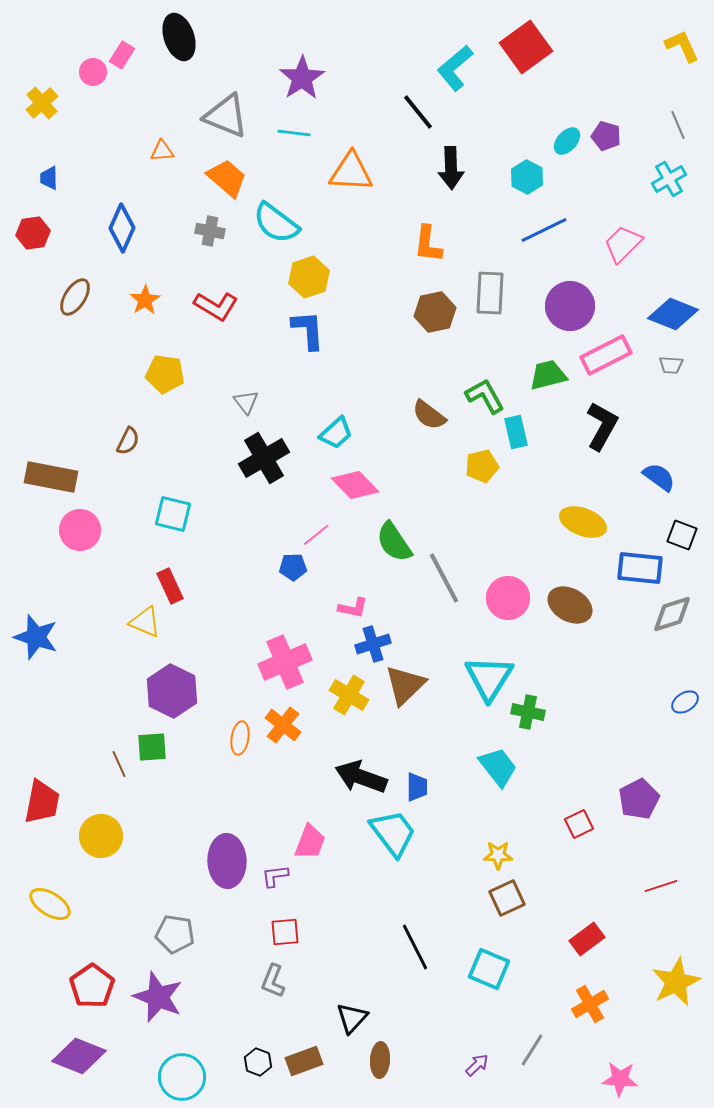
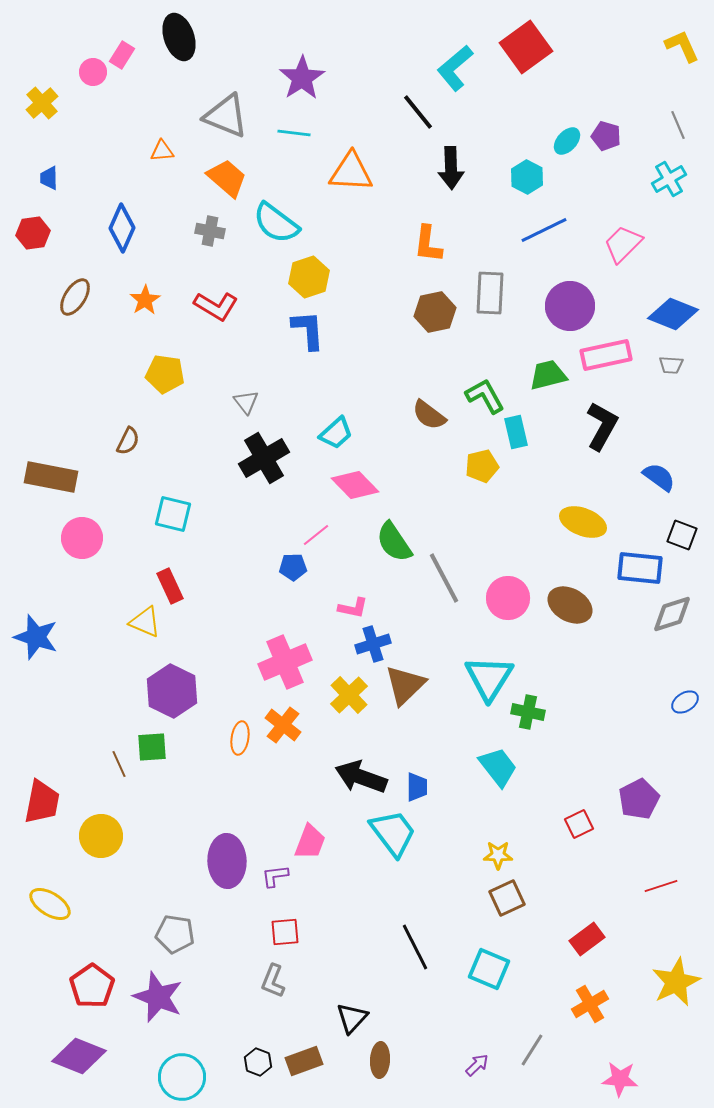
pink rectangle at (606, 355): rotated 15 degrees clockwise
pink circle at (80, 530): moved 2 px right, 8 px down
yellow cross at (349, 695): rotated 15 degrees clockwise
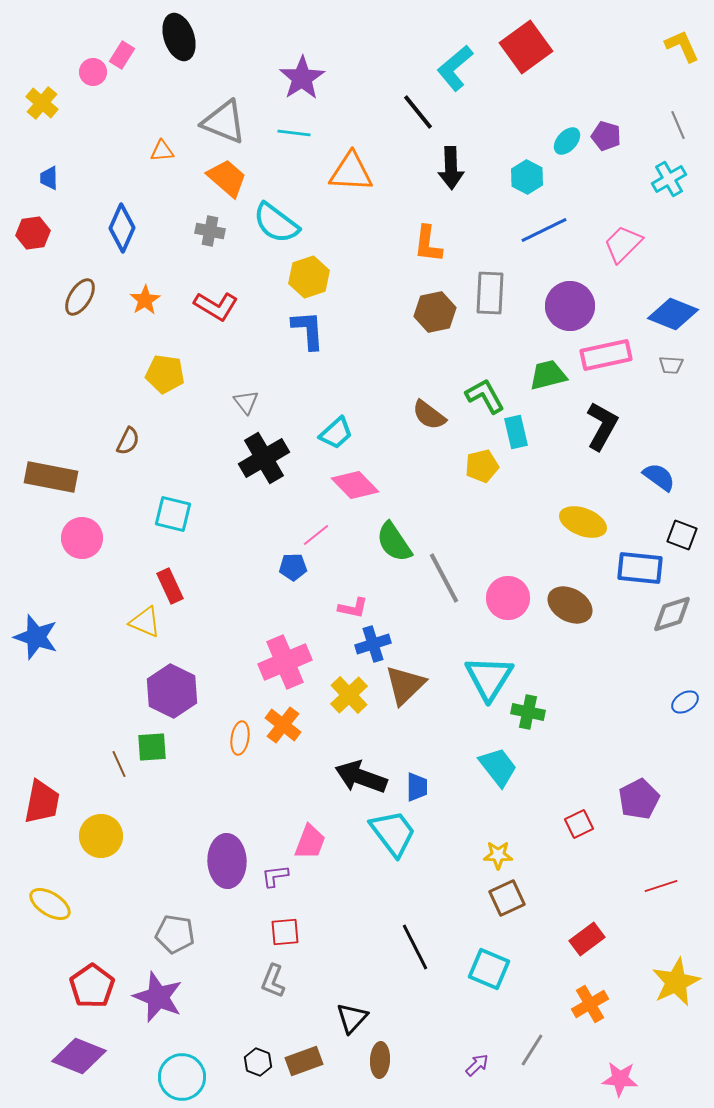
yellow cross at (42, 103): rotated 8 degrees counterclockwise
gray triangle at (226, 116): moved 2 px left, 6 px down
brown ellipse at (75, 297): moved 5 px right
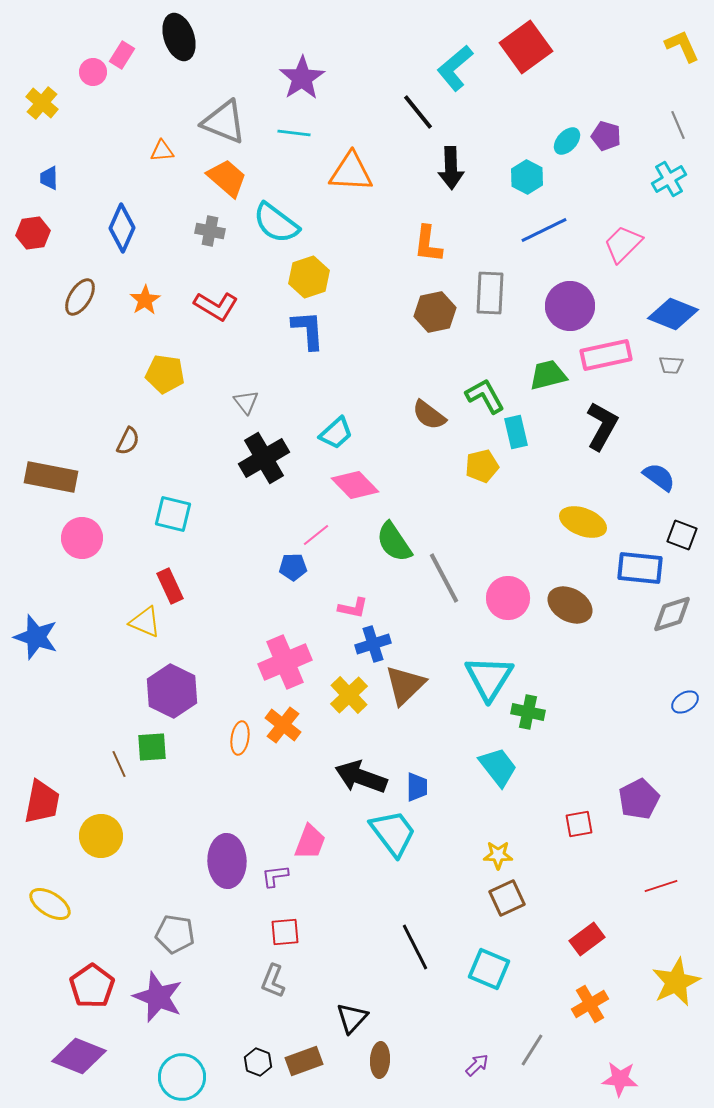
red square at (579, 824): rotated 16 degrees clockwise
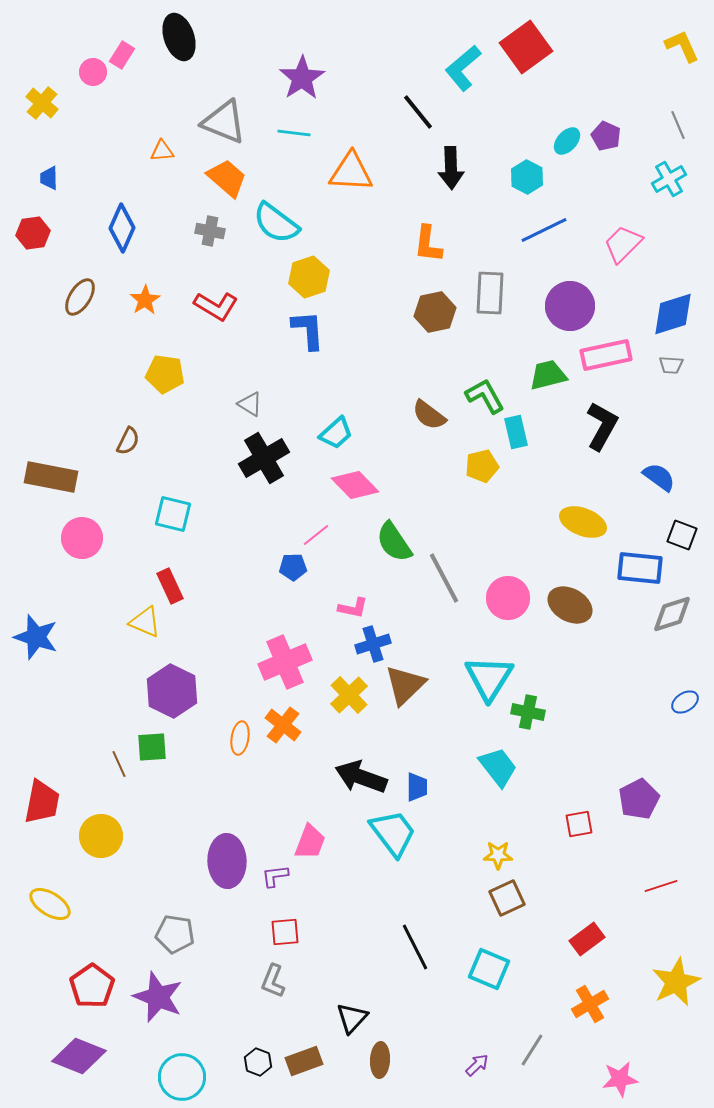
cyan L-shape at (455, 68): moved 8 px right
purple pentagon at (606, 136): rotated 8 degrees clockwise
blue diamond at (673, 314): rotated 39 degrees counterclockwise
gray triangle at (246, 402): moved 4 px right, 2 px down; rotated 20 degrees counterclockwise
pink star at (620, 1079): rotated 12 degrees counterclockwise
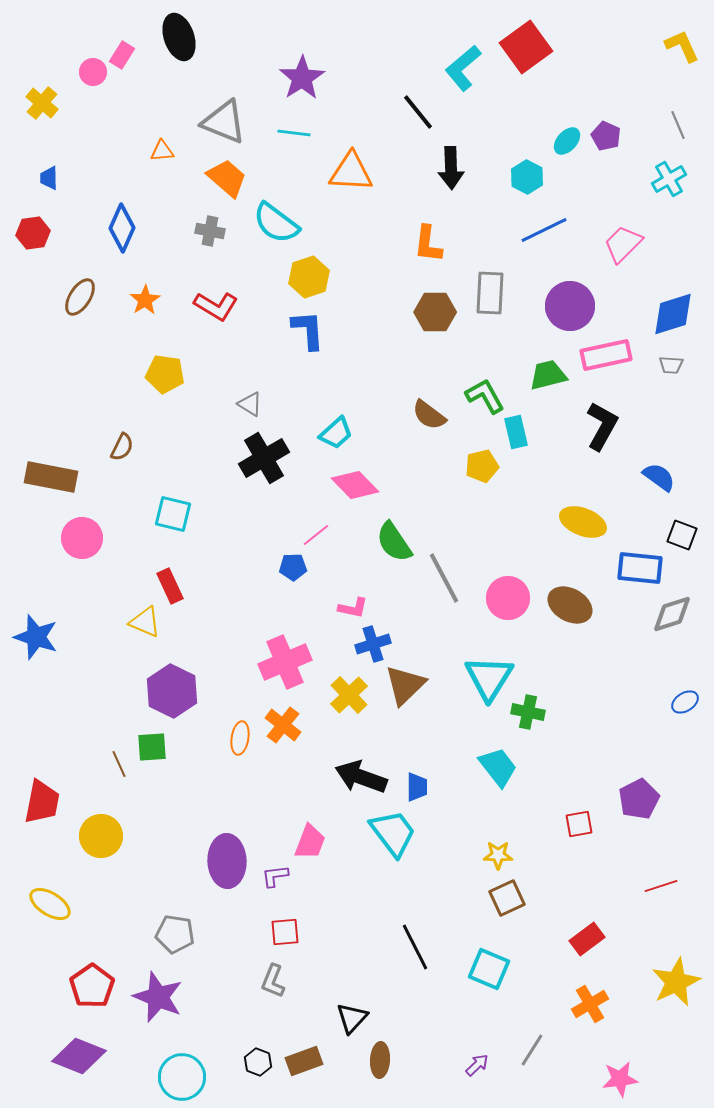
brown hexagon at (435, 312): rotated 12 degrees clockwise
brown semicircle at (128, 441): moved 6 px left, 6 px down
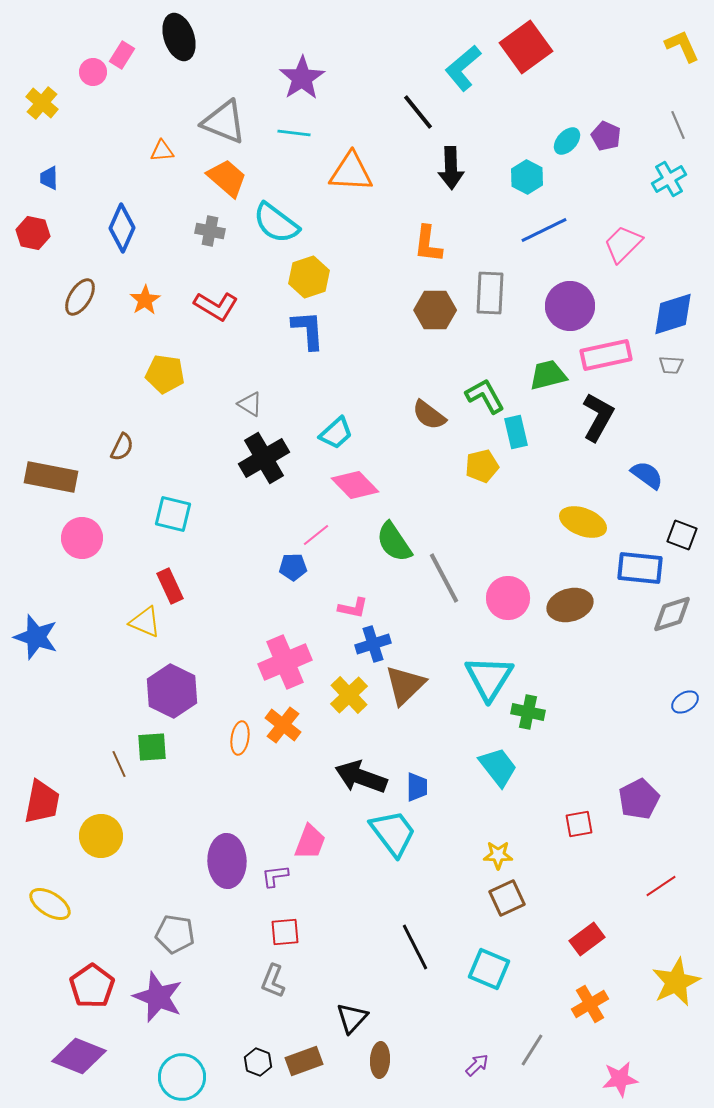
red hexagon at (33, 233): rotated 20 degrees clockwise
brown hexagon at (435, 312): moved 2 px up
black L-shape at (602, 426): moved 4 px left, 9 px up
blue semicircle at (659, 477): moved 12 px left, 2 px up
brown ellipse at (570, 605): rotated 45 degrees counterclockwise
red line at (661, 886): rotated 16 degrees counterclockwise
